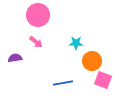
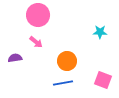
cyan star: moved 24 px right, 11 px up
orange circle: moved 25 px left
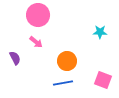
purple semicircle: rotated 72 degrees clockwise
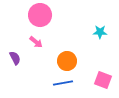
pink circle: moved 2 px right
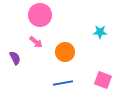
orange circle: moved 2 px left, 9 px up
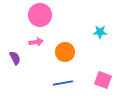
pink arrow: rotated 48 degrees counterclockwise
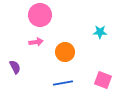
purple semicircle: moved 9 px down
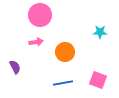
pink square: moved 5 px left
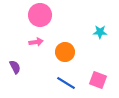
blue line: moved 3 px right; rotated 42 degrees clockwise
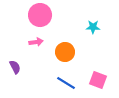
cyan star: moved 7 px left, 5 px up
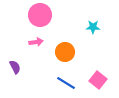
pink square: rotated 18 degrees clockwise
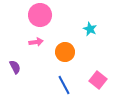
cyan star: moved 3 px left, 2 px down; rotated 24 degrees clockwise
blue line: moved 2 px left, 2 px down; rotated 30 degrees clockwise
